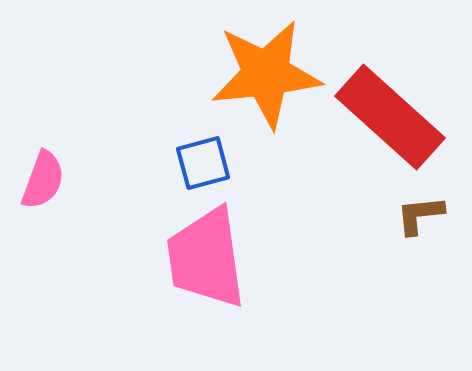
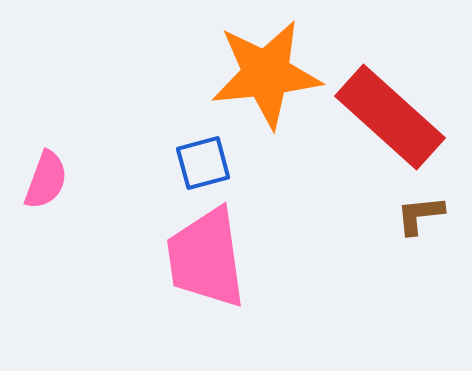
pink semicircle: moved 3 px right
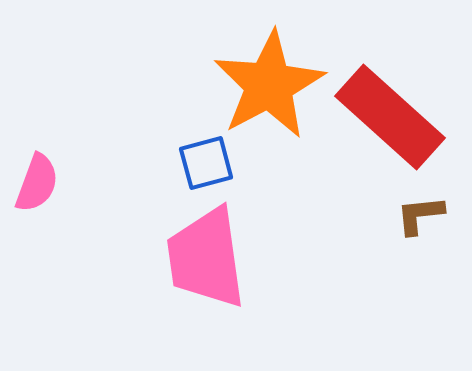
orange star: moved 3 px right, 11 px down; rotated 22 degrees counterclockwise
blue square: moved 3 px right
pink semicircle: moved 9 px left, 3 px down
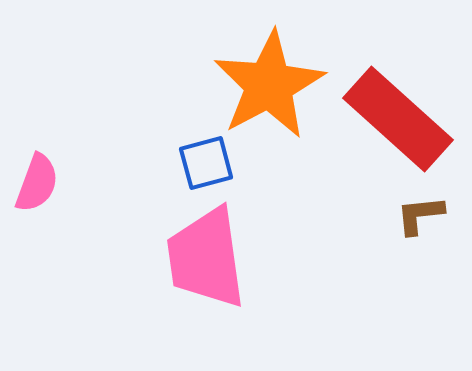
red rectangle: moved 8 px right, 2 px down
